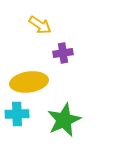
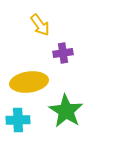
yellow arrow: rotated 20 degrees clockwise
cyan cross: moved 1 px right, 6 px down
green star: moved 2 px right, 9 px up; rotated 16 degrees counterclockwise
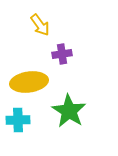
purple cross: moved 1 px left, 1 px down
green star: moved 3 px right
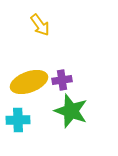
purple cross: moved 26 px down
yellow ellipse: rotated 12 degrees counterclockwise
green star: moved 2 px right; rotated 12 degrees counterclockwise
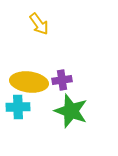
yellow arrow: moved 1 px left, 1 px up
yellow ellipse: rotated 27 degrees clockwise
cyan cross: moved 13 px up
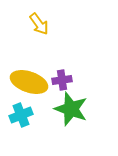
yellow ellipse: rotated 12 degrees clockwise
cyan cross: moved 3 px right, 8 px down; rotated 20 degrees counterclockwise
green star: moved 2 px up
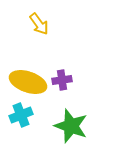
yellow ellipse: moved 1 px left
green star: moved 17 px down
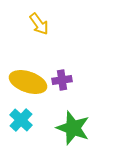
cyan cross: moved 5 px down; rotated 25 degrees counterclockwise
green star: moved 2 px right, 2 px down
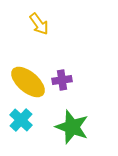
yellow ellipse: rotated 21 degrees clockwise
green star: moved 1 px left, 1 px up
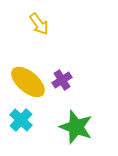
purple cross: rotated 24 degrees counterclockwise
green star: moved 4 px right
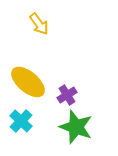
purple cross: moved 5 px right, 15 px down
cyan cross: moved 1 px down
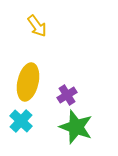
yellow arrow: moved 2 px left, 2 px down
yellow ellipse: rotated 63 degrees clockwise
